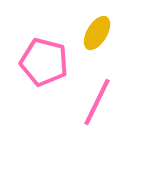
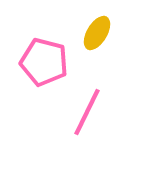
pink line: moved 10 px left, 10 px down
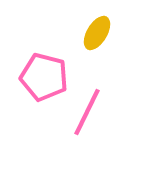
pink pentagon: moved 15 px down
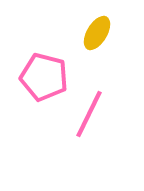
pink line: moved 2 px right, 2 px down
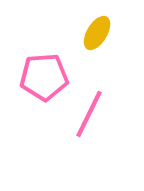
pink pentagon: rotated 18 degrees counterclockwise
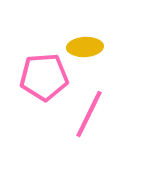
yellow ellipse: moved 12 px left, 14 px down; rotated 56 degrees clockwise
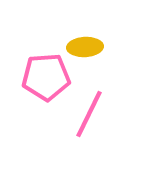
pink pentagon: moved 2 px right
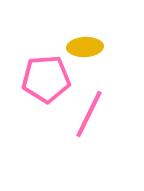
pink pentagon: moved 2 px down
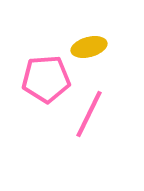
yellow ellipse: moved 4 px right; rotated 12 degrees counterclockwise
